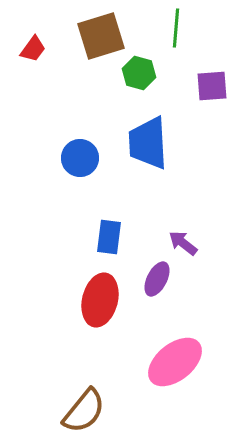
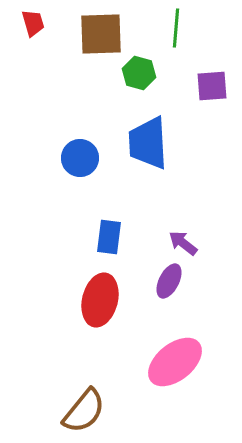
brown square: moved 2 px up; rotated 15 degrees clockwise
red trapezoid: moved 26 px up; rotated 52 degrees counterclockwise
purple ellipse: moved 12 px right, 2 px down
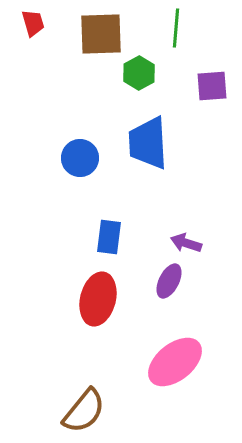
green hexagon: rotated 16 degrees clockwise
purple arrow: moved 3 px right; rotated 20 degrees counterclockwise
red ellipse: moved 2 px left, 1 px up
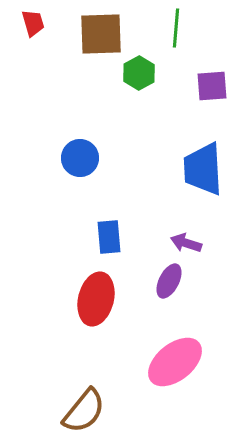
blue trapezoid: moved 55 px right, 26 px down
blue rectangle: rotated 12 degrees counterclockwise
red ellipse: moved 2 px left
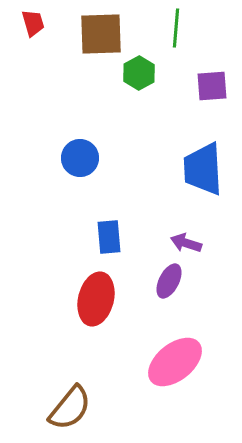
brown semicircle: moved 14 px left, 3 px up
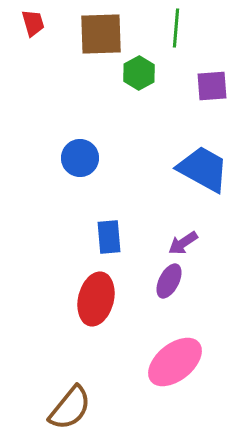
blue trapezoid: rotated 122 degrees clockwise
purple arrow: moved 3 px left; rotated 52 degrees counterclockwise
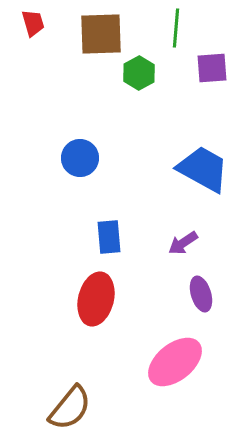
purple square: moved 18 px up
purple ellipse: moved 32 px right, 13 px down; rotated 44 degrees counterclockwise
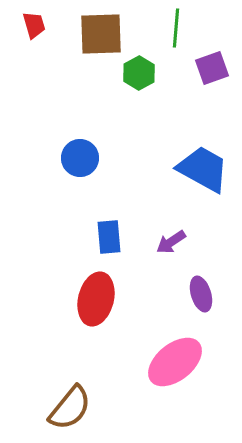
red trapezoid: moved 1 px right, 2 px down
purple square: rotated 16 degrees counterclockwise
purple arrow: moved 12 px left, 1 px up
